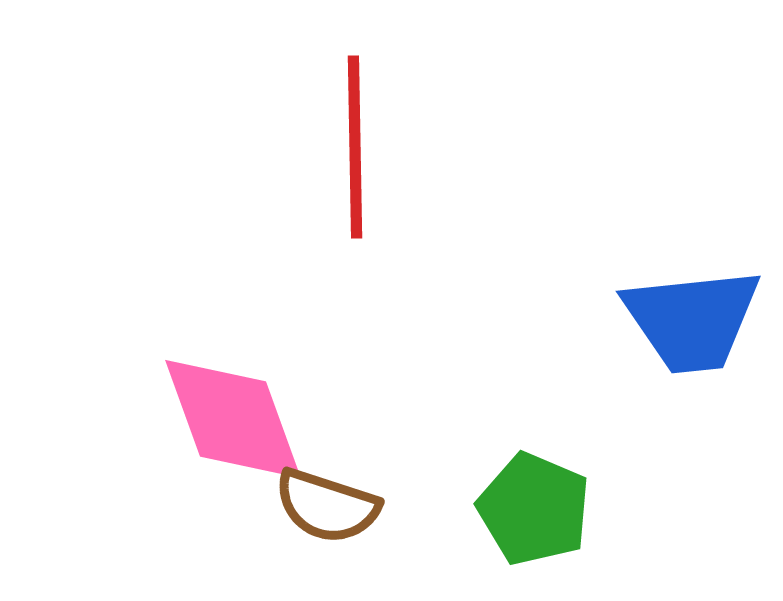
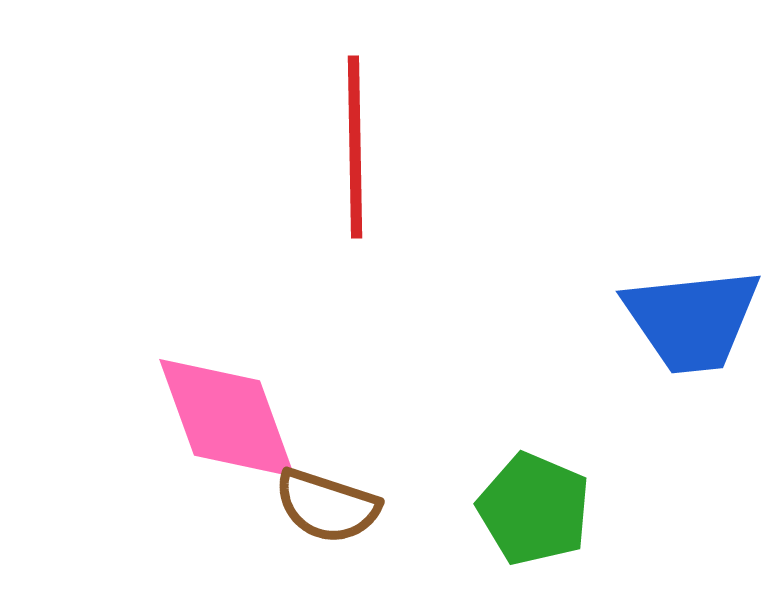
pink diamond: moved 6 px left, 1 px up
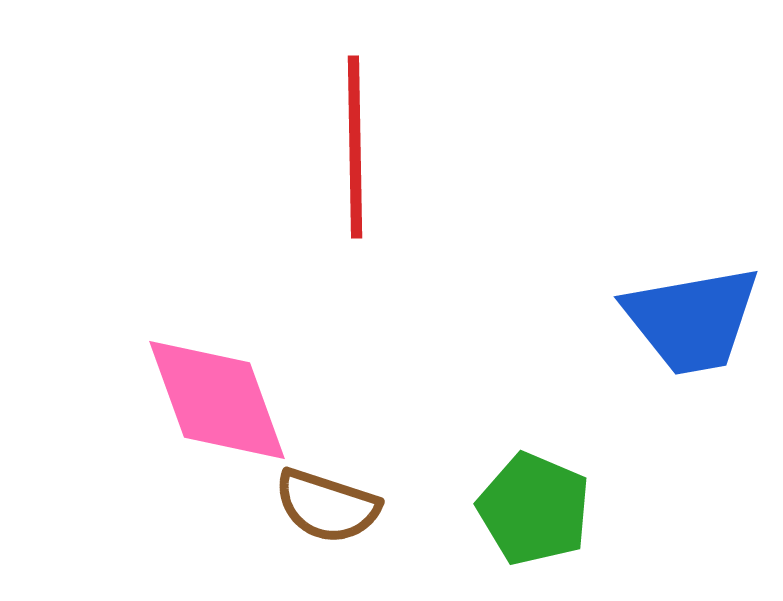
blue trapezoid: rotated 4 degrees counterclockwise
pink diamond: moved 10 px left, 18 px up
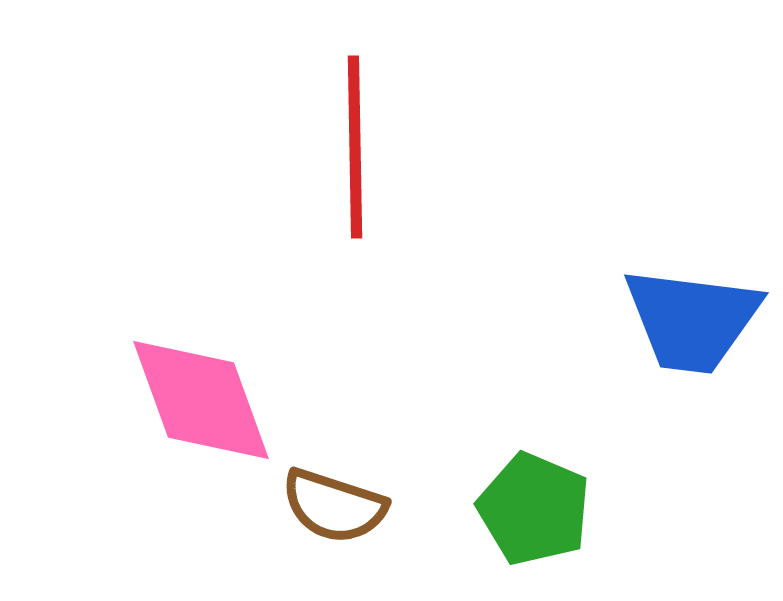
blue trapezoid: rotated 17 degrees clockwise
pink diamond: moved 16 px left
brown semicircle: moved 7 px right
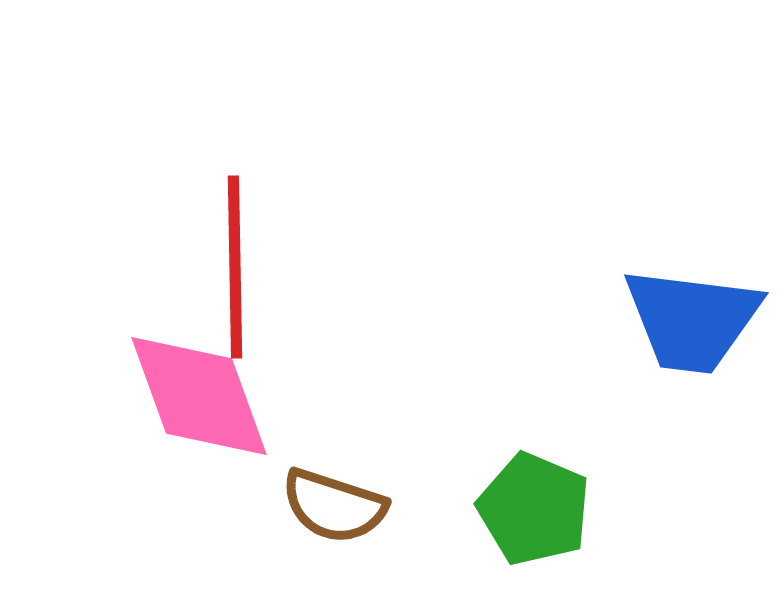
red line: moved 120 px left, 120 px down
pink diamond: moved 2 px left, 4 px up
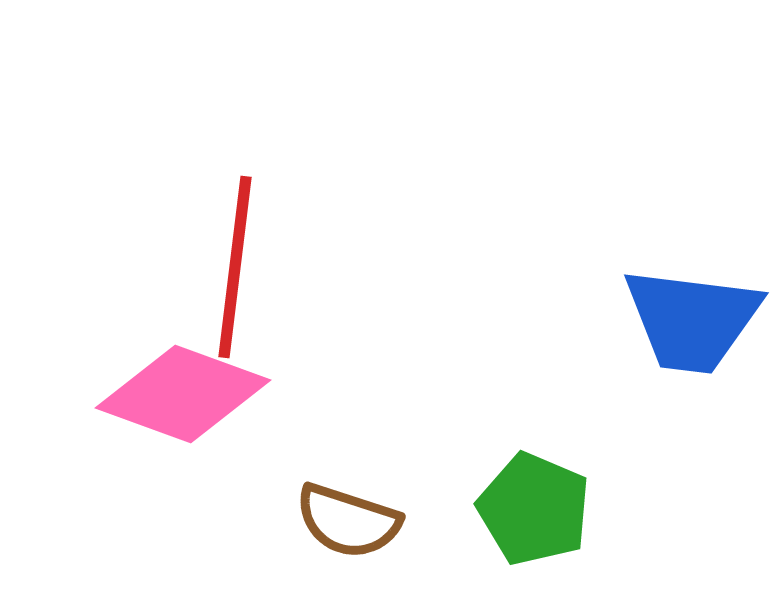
red line: rotated 8 degrees clockwise
pink diamond: moved 16 px left, 2 px up; rotated 50 degrees counterclockwise
brown semicircle: moved 14 px right, 15 px down
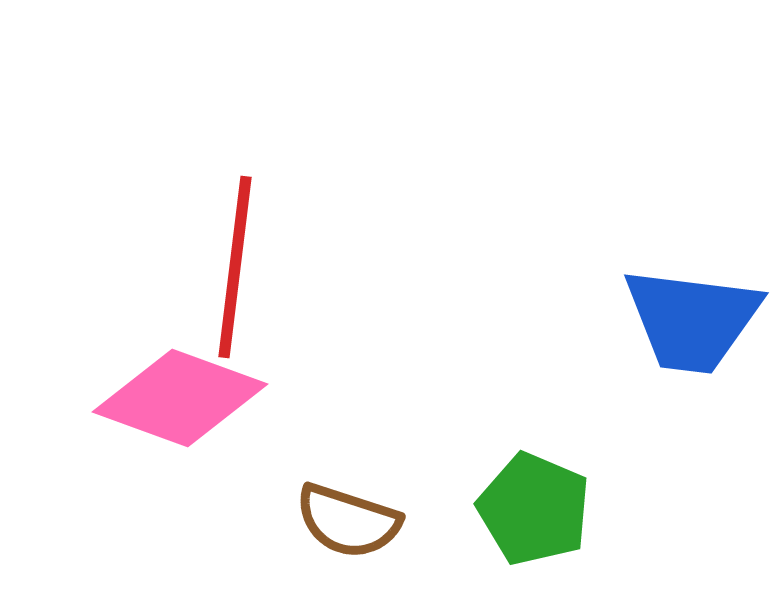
pink diamond: moved 3 px left, 4 px down
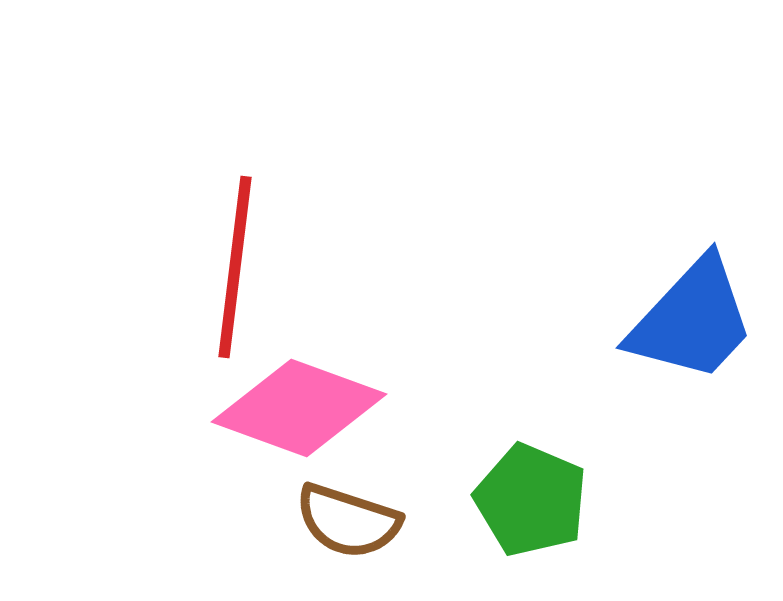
blue trapezoid: rotated 54 degrees counterclockwise
pink diamond: moved 119 px right, 10 px down
green pentagon: moved 3 px left, 9 px up
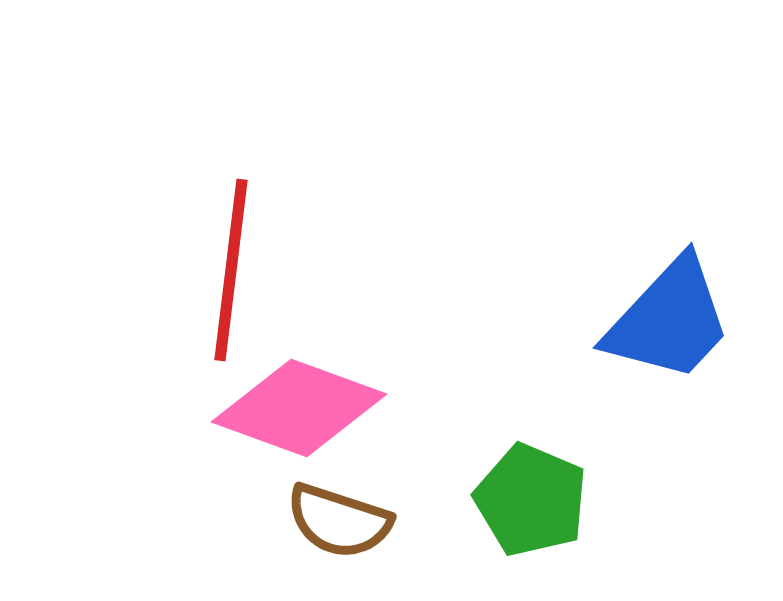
red line: moved 4 px left, 3 px down
blue trapezoid: moved 23 px left
brown semicircle: moved 9 px left
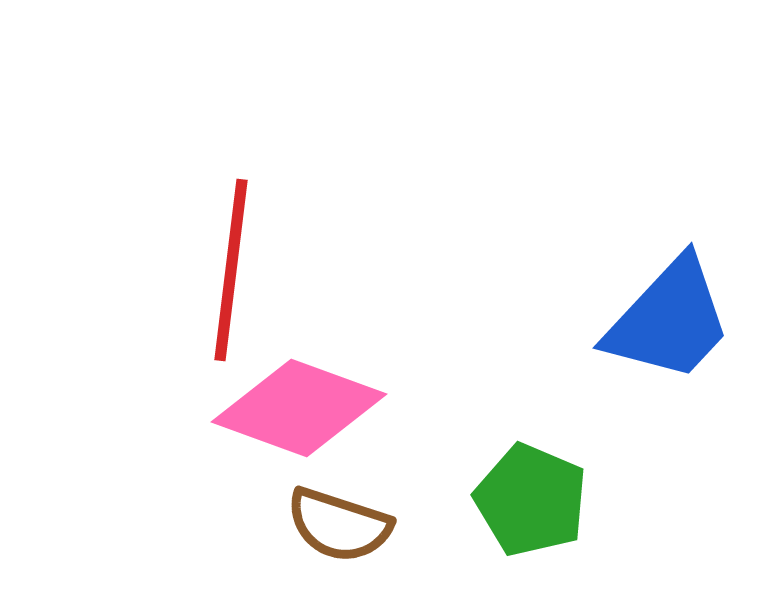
brown semicircle: moved 4 px down
